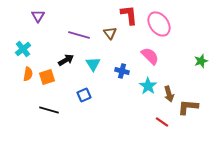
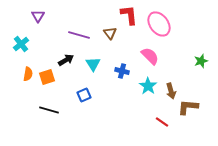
cyan cross: moved 2 px left, 5 px up
brown arrow: moved 2 px right, 3 px up
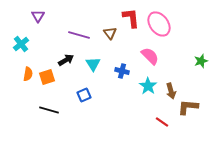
red L-shape: moved 2 px right, 3 px down
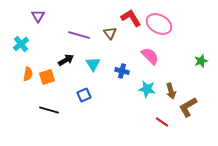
red L-shape: rotated 25 degrees counterclockwise
pink ellipse: rotated 25 degrees counterclockwise
cyan star: moved 1 px left, 3 px down; rotated 24 degrees counterclockwise
brown L-shape: rotated 35 degrees counterclockwise
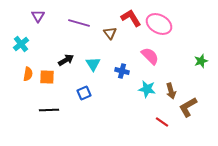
purple line: moved 12 px up
orange square: rotated 21 degrees clockwise
blue square: moved 2 px up
black line: rotated 18 degrees counterclockwise
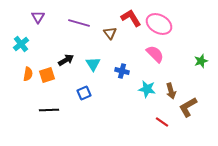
purple triangle: moved 1 px down
pink semicircle: moved 5 px right, 2 px up
orange square: moved 2 px up; rotated 21 degrees counterclockwise
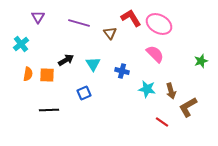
orange square: rotated 21 degrees clockwise
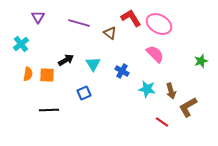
brown triangle: rotated 16 degrees counterclockwise
blue cross: rotated 16 degrees clockwise
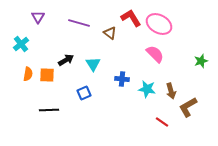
blue cross: moved 8 px down; rotated 24 degrees counterclockwise
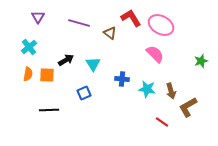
pink ellipse: moved 2 px right, 1 px down
cyan cross: moved 8 px right, 3 px down
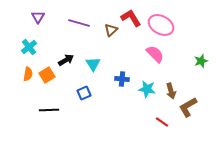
brown triangle: moved 1 px right, 3 px up; rotated 40 degrees clockwise
orange square: rotated 35 degrees counterclockwise
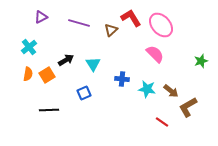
purple triangle: moved 3 px right; rotated 32 degrees clockwise
pink ellipse: rotated 20 degrees clockwise
brown arrow: rotated 35 degrees counterclockwise
